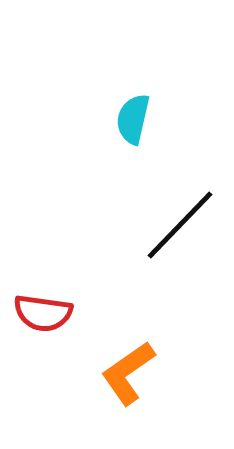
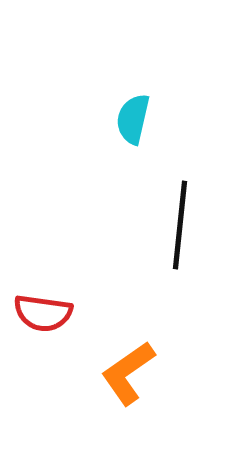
black line: rotated 38 degrees counterclockwise
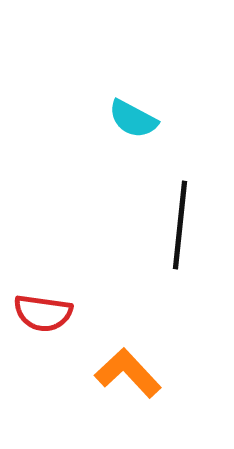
cyan semicircle: rotated 75 degrees counterclockwise
orange L-shape: rotated 82 degrees clockwise
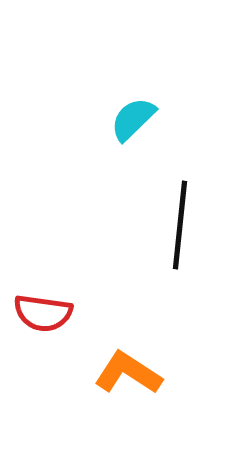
cyan semicircle: rotated 108 degrees clockwise
orange L-shape: rotated 14 degrees counterclockwise
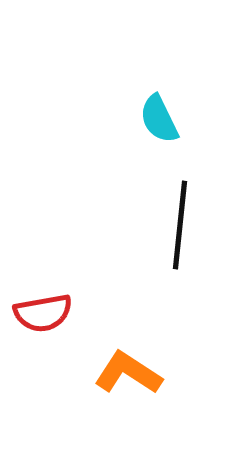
cyan semicircle: moved 26 px right; rotated 72 degrees counterclockwise
red semicircle: rotated 18 degrees counterclockwise
